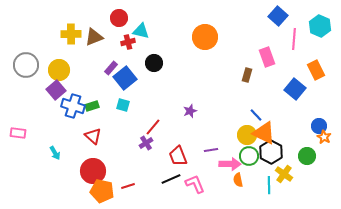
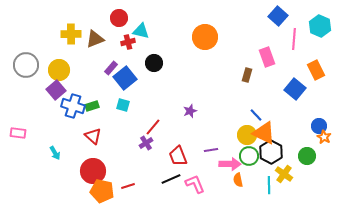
brown triangle at (94, 37): moved 1 px right, 2 px down
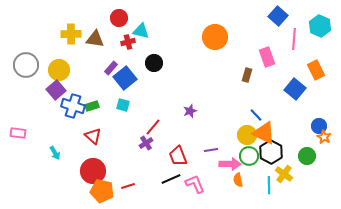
orange circle at (205, 37): moved 10 px right
brown triangle at (95, 39): rotated 30 degrees clockwise
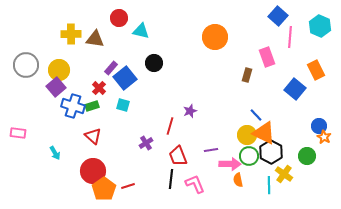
pink line at (294, 39): moved 4 px left, 2 px up
red cross at (128, 42): moved 29 px left, 46 px down; rotated 32 degrees counterclockwise
purple square at (56, 90): moved 3 px up
red line at (153, 127): moved 17 px right, 1 px up; rotated 24 degrees counterclockwise
black line at (171, 179): rotated 60 degrees counterclockwise
orange pentagon at (102, 191): moved 2 px right, 2 px up; rotated 25 degrees clockwise
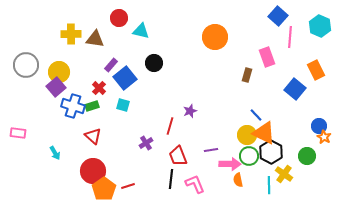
purple rectangle at (111, 68): moved 3 px up
yellow circle at (59, 70): moved 2 px down
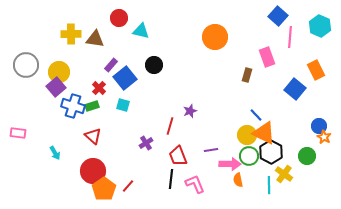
black circle at (154, 63): moved 2 px down
red line at (128, 186): rotated 32 degrees counterclockwise
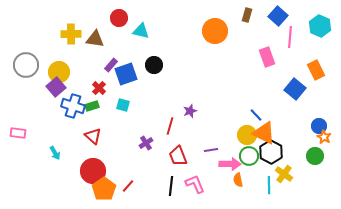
orange circle at (215, 37): moved 6 px up
brown rectangle at (247, 75): moved 60 px up
blue square at (125, 78): moved 1 px right, 4 px up; rotated 20 degrees clockwise
green circle at (307, 156): moved 8 px right
black line at (171, 179): moved 7 px down
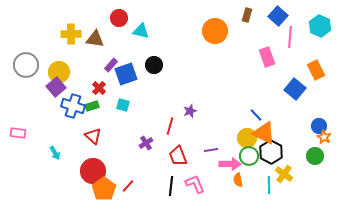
yellow circle at (247, 135): moved 3 px down
